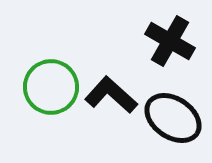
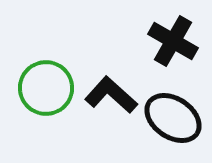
black cross: moved 3 px right
green circle: moved 5 px left, 1 px down
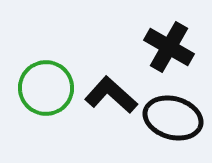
black cross: moved 4 px left, 6 px down
black ellipse: rotated 18 degrees counterclockwise
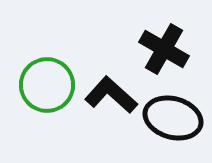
black cross: moved 5 px left, 2 px down
green circle: moved 1 px right, 3 px up
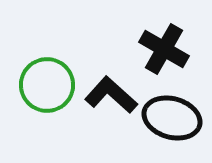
black ellipse: moved 1 px left
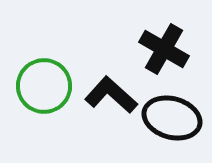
green circle: moved 3 px left, 1 px down
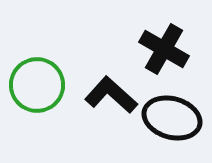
green circle: moved 7 px left, 1 px up
